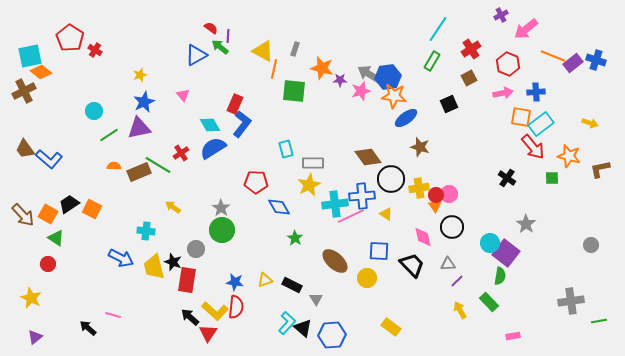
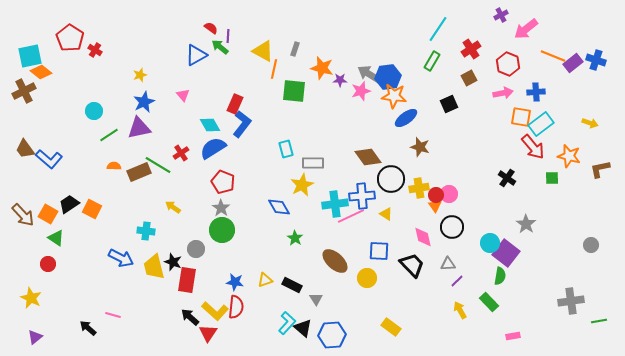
red pentagon at (256, 182): moved 33 px left; rotated 20 degrees clockwise
yellow star at (309, 185): moved 7 px left
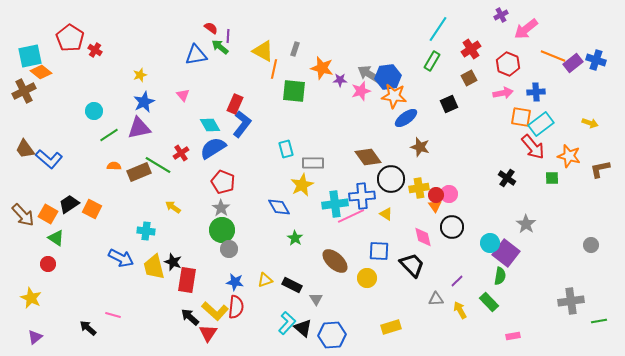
blue triangle at (196, 55): rotated 20 degrees clockwise
gray circle at (196, 249): moved 33 px right
gray triangle at (448, 264): moved 12 px left, 35 px down
yellow rectangle at (391, 327): rotated 54 degrees counterclockwise
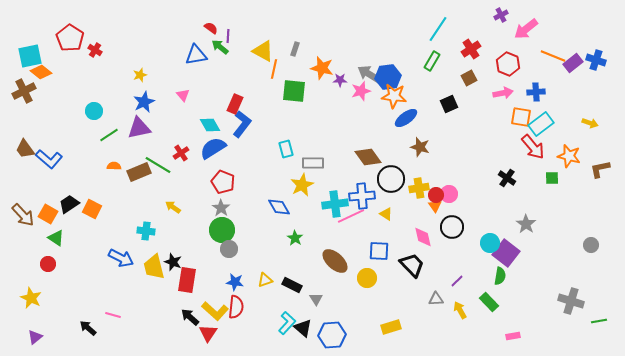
gray cross at (571, 301): rotated 25 degrees clockwise
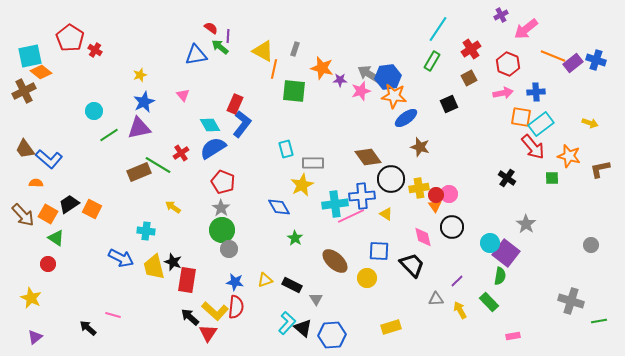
orange semicircle at (114, 166): moved 78 px left, 17 px down
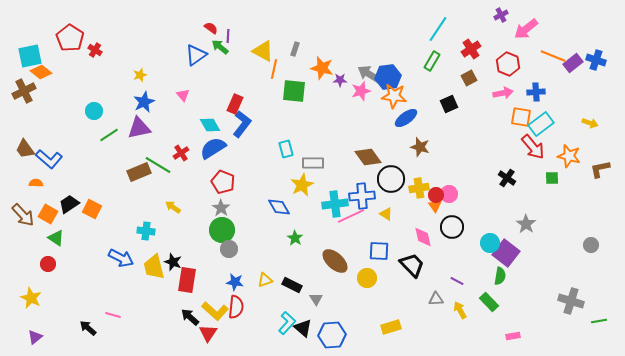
blue triangle at (196, 55): rotated 25 degrees counterclockwise
purple line at (457, 281): rotated 72 degrees clockwise
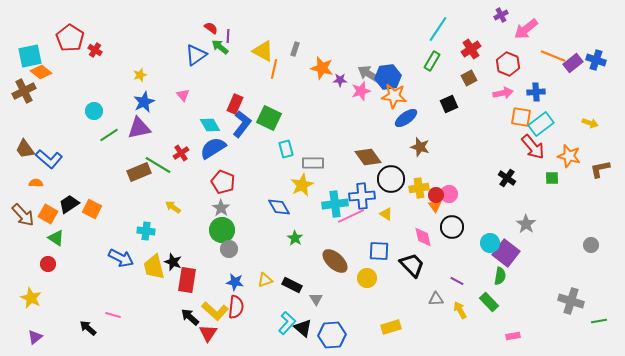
green square at (294, 91): moved 25 px left, 27 px down; rotated 20 degrees clockwise
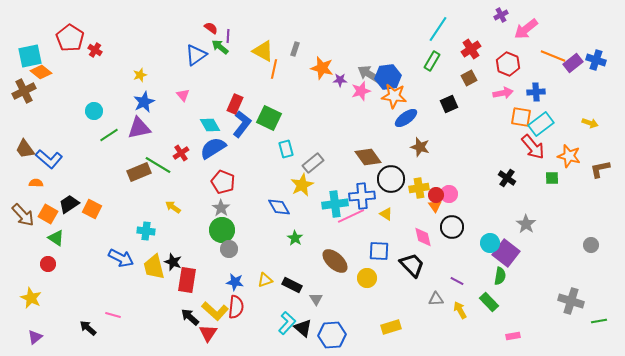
gray rectangle at (313, 163): rotated 40 degrees counterclockwise
